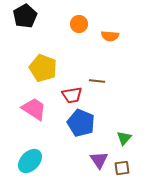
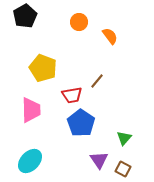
orange circle: moved 2 px up
orange semicircle: rotated 132 degrees counterclockwise
brown line: rotated 56 degrees counterclockwise
pink trapezoid: moved 3 px left, 1 px down; rotated 56 degrees clockwise
blue pentagon: rotated 12 degrees clockwise
brown square: moved 1 px right, 1 px down; rotated 35 degrees clockwise
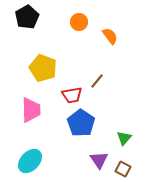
black pentagon: moved 2 px right, 1 px down
